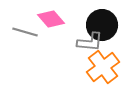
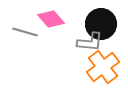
black circle: moved 1 px left, 1 px up
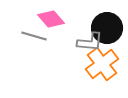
black circle: moved 6 px right, 4 px down
gray line: moved 9 px right, 4 px down
orange cross: moved 1 px left, 3 px up
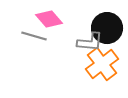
pink diamond: moved 2 px left
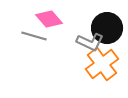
gray L-shape: rotated 20 degrees clockwise
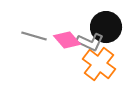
pink diamond: moved 18 px right, 21 px down
black circle: moved 1 px left, 1 px up
orange cross: moved 3 px left; rotated 16 degrees counterclockwise
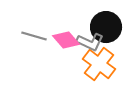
pink diamond: moved 1 px left
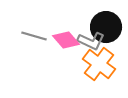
gray L-shape: moved 1 px right, 1 px up
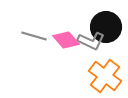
orange cross: moved 6 px right, 12 px down
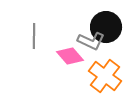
gray line: rotated 75 degrees clockwise
pink diamond: moved 4 px right, 16 px down
